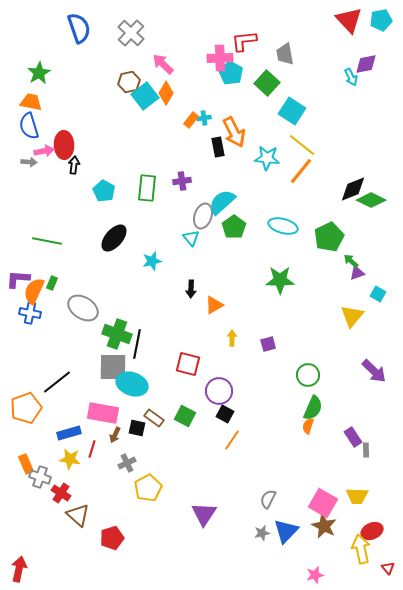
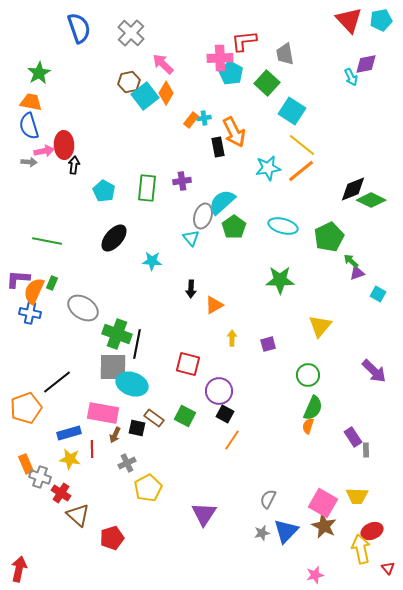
cyan star at (267, 158): moved 1 px right, 10 px down; rotated 15 degrees counterclockwise
orange line at (301, 171): rotated 12 degrees clockwise
cyan star at (152, 261): rotated 18 degrees clockwise
yellow triangle at (352, 316): moved 32 px left, 10 px down
red line at (92, 449): rotated 18 degrees counterclockwise
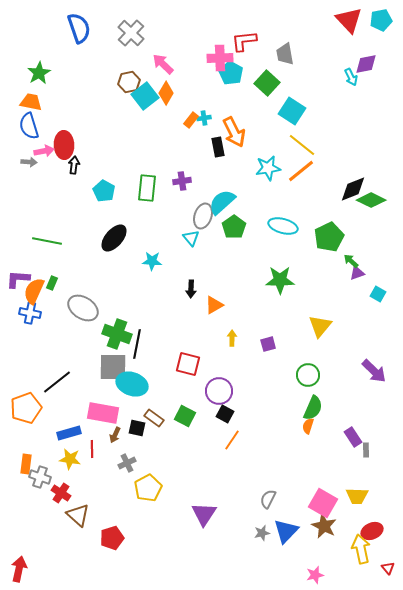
orange rectangle at (26, 464): rotated 30 degrees clockwise
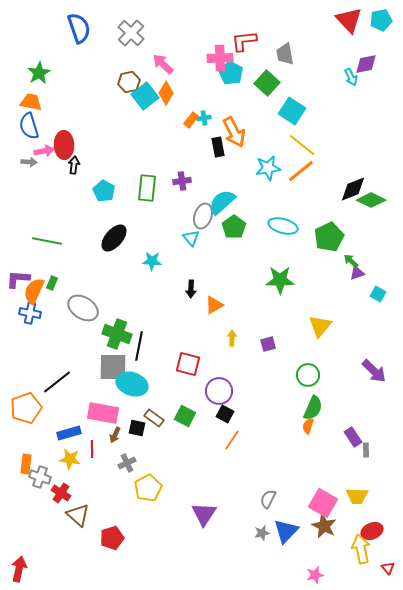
black line at (137, 344): moved 2 px right, 2 px down
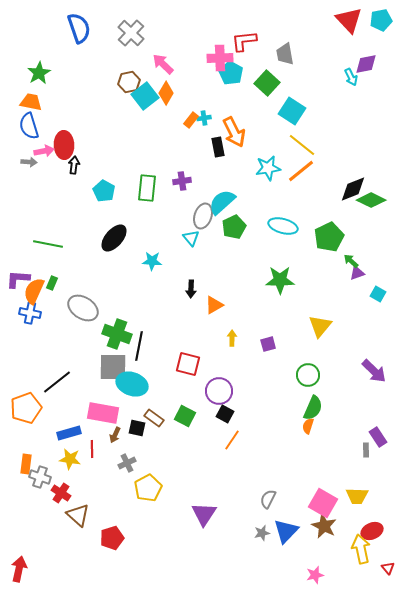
green pentagon at (234, 227): rotated 10 degrees clockwise
green line at (47, 241): moved 1 px right, 3 px down
purple rectangle at (353, 437): moved 25 px right
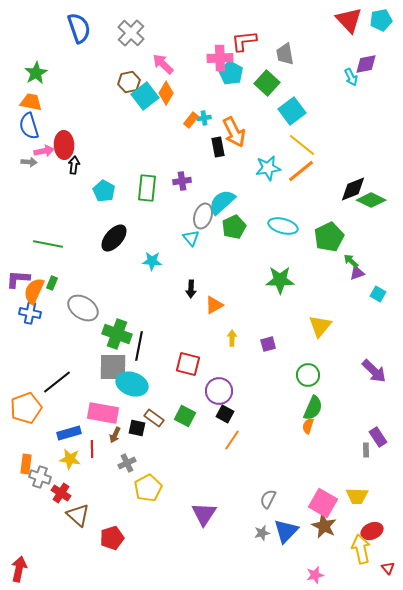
green star at (39, 73): moved 3 px left
cyan square at (292, 111): rotated 20 degrees clockwise
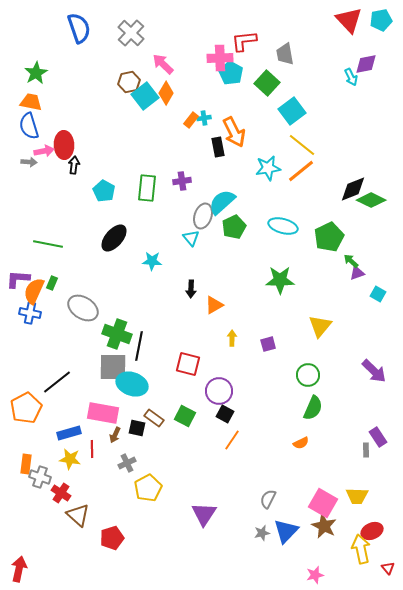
orange pentagon at (26, 408): rotated 8 degrees counterclockwise
orange semicircle at (308, 426): moved 7 px left, 17 px down; rotated 133 degrees counterclockwise
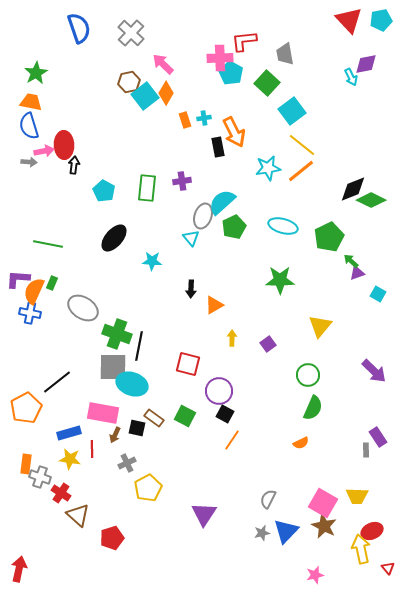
orange rectangle at (191, 120): moved 6 px left; rotated 56 degrees counterclockwise
purple square at (268, 344): rotated 21 degrees counterclockwise
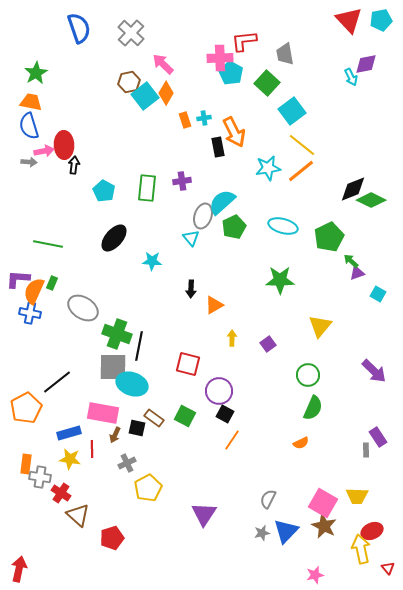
gray cross at (40, 477): rotated 10 degrees counterclockwise
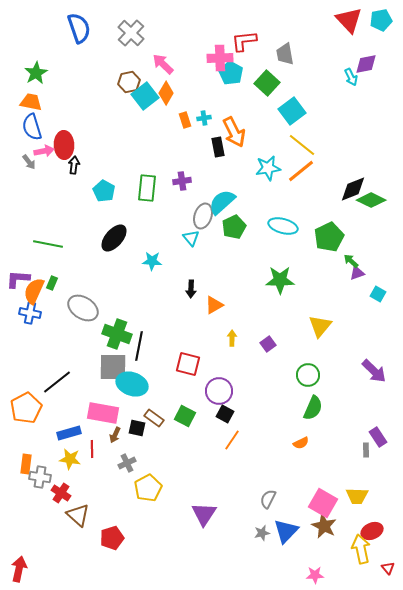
blue semicircle at (29, 126): moved 3 px right, 1 px down
gray arrow at (29, 162): rotated 49 degrees clockwise
pink star at (315, 575): rotated 12 degrees clockwise
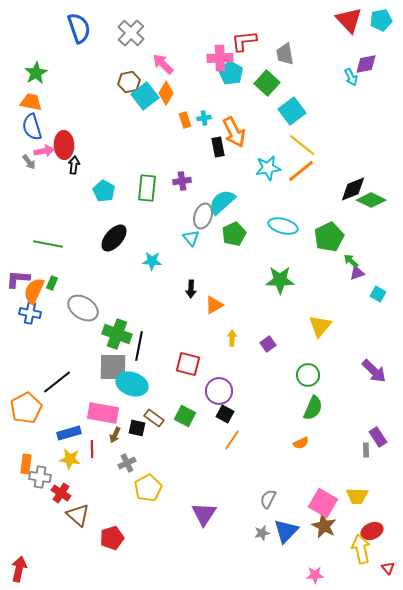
green pentagon at (234, 227): moved 7 px down
